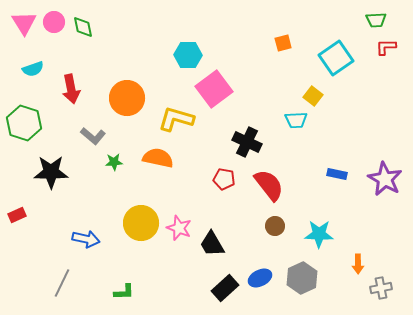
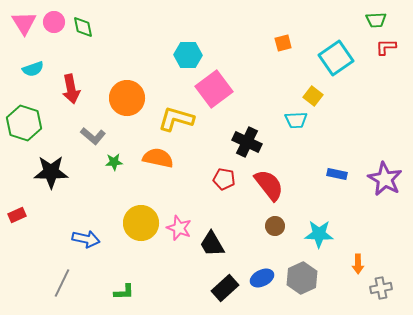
blue ellipse: moved 2 px right
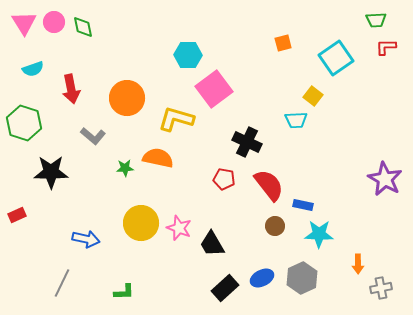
green star: moved 11 px right, 6 px down
blue rectangle: moved 34 px left, 31 px down
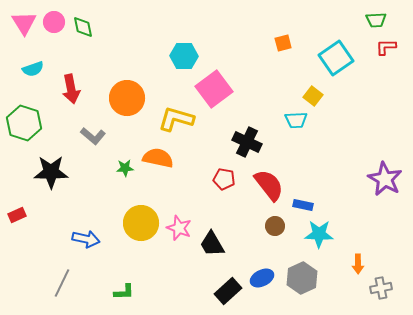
cyan hexagon: moved 4 px left, 1 px down
black rectangle: moved 3 px right, 3 px down
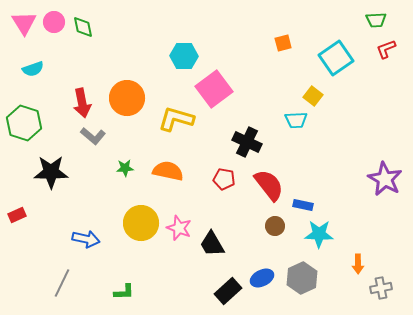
red L-shape: moved 2 px down; rotated 20 degrees counterclockwise
red arrow: moved 11 px right, 14 px down
orange semicircle: moved 10 px right, 13 px down
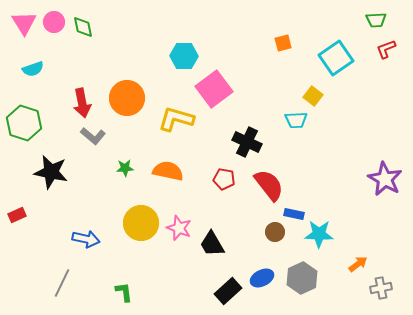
black star: rotated 12 degrees clockwise
blue rectangle: moved 9 px left, 9 px down
brown circle: moved 6 px down
orange arrow: rotated 126 degrees counterclockwise
green L-shape: rotated 95 degrees counterclockwise
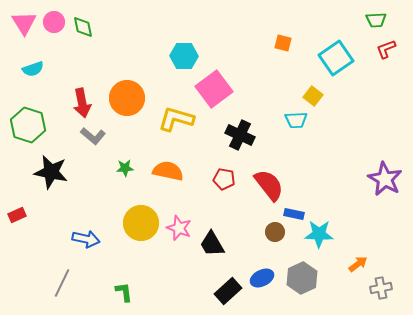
orange square: rotated 30 degrees clockwise
green hexagon: moved 4 px right, 2 px down
black cross: moved 7 px left, 7 px up
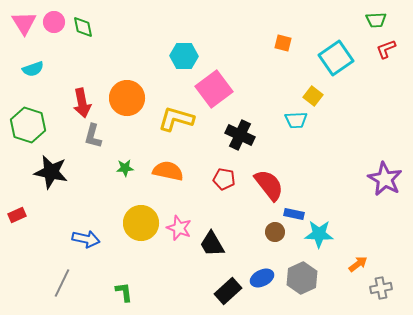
gray L-shape: rotated 65 degrees clockwise
